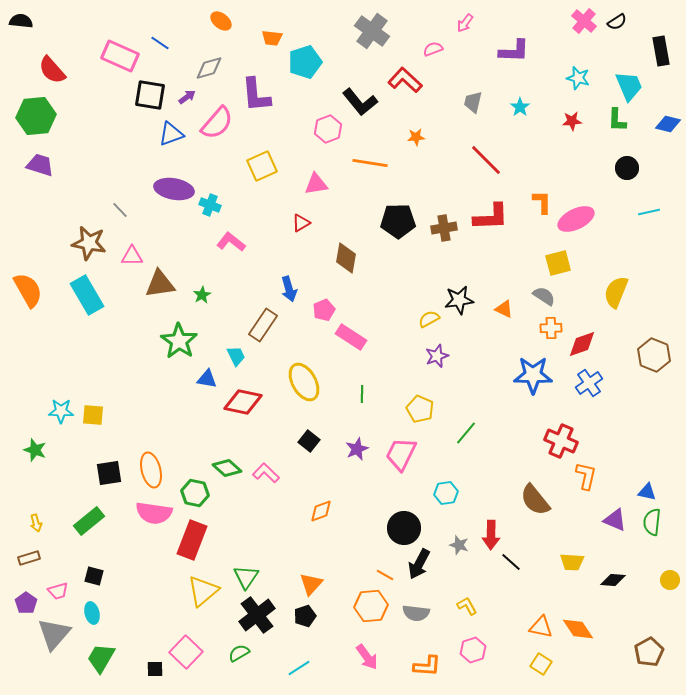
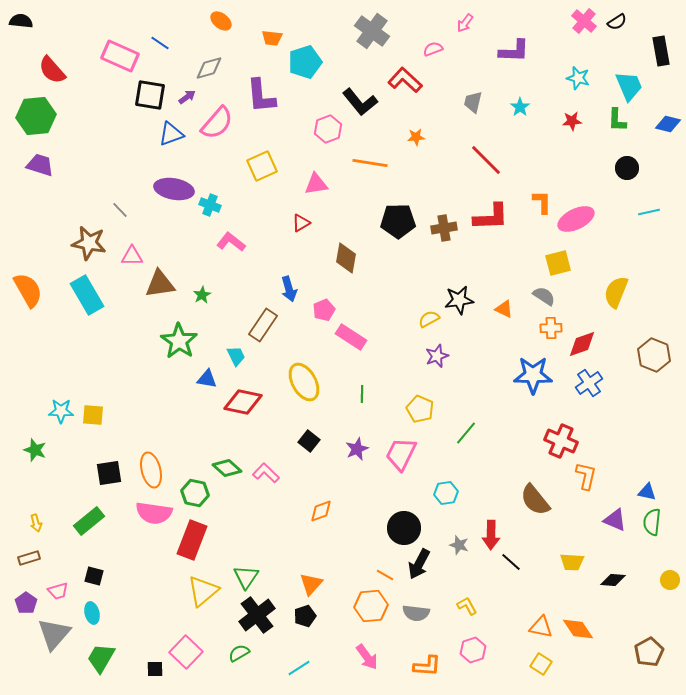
purple L-shape at (256, 95): moved 5 px right, 1 px down
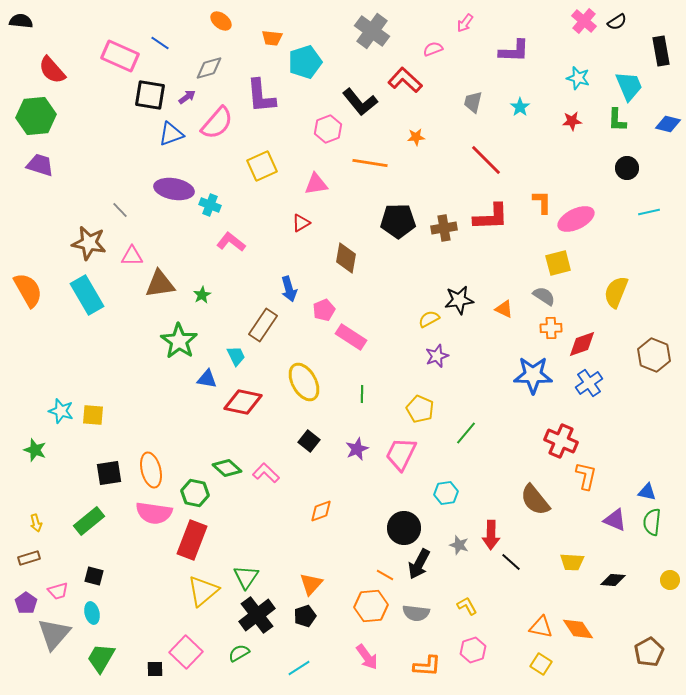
cyan star at (61, 411): rotated 15 degrees clockwise
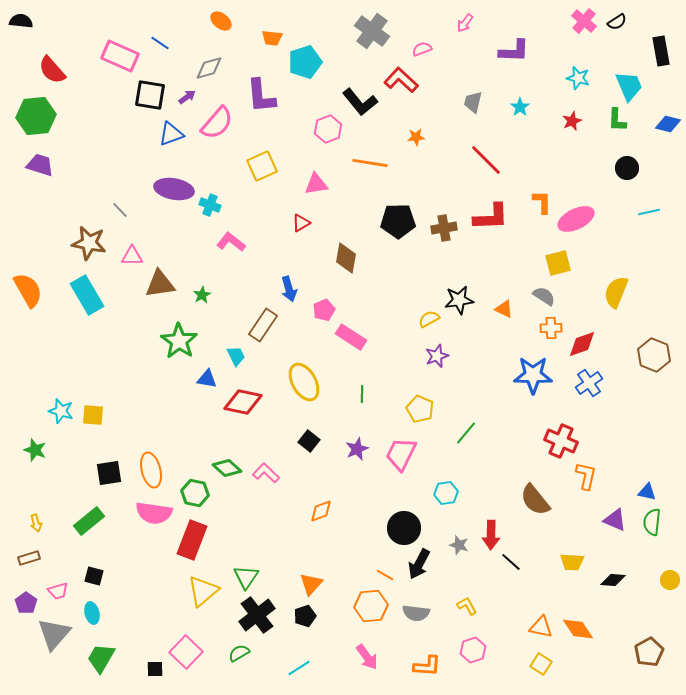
pink semicircle at (433, 49): moved 11 px left
red L-shape at (405, 80): moved 4 px left
red star at (572, 121): rotated 18 degrees counterclockwise
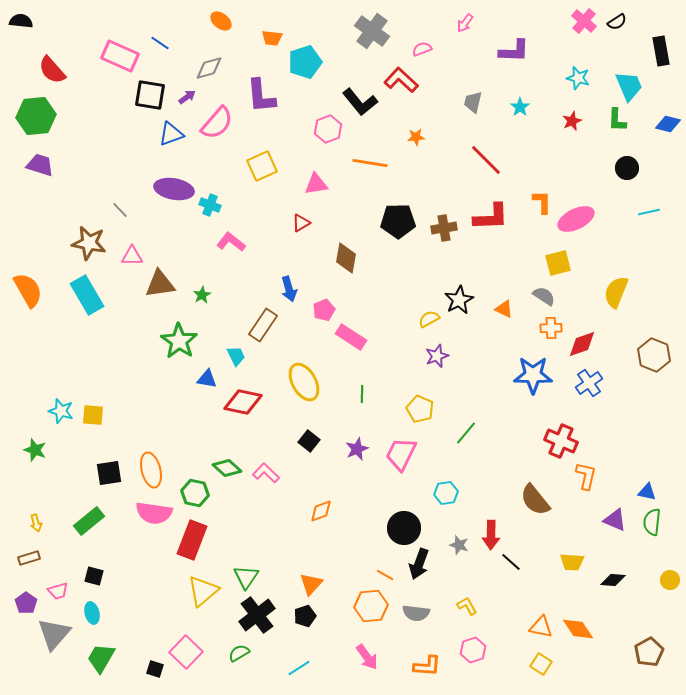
black star at (459, 300): rotated 20 degrees counterclockwise
black arrow at (419, 564): rotated 8 degrees counterclockwise
black square at (155, 669): rotated 18 degrees clockwise
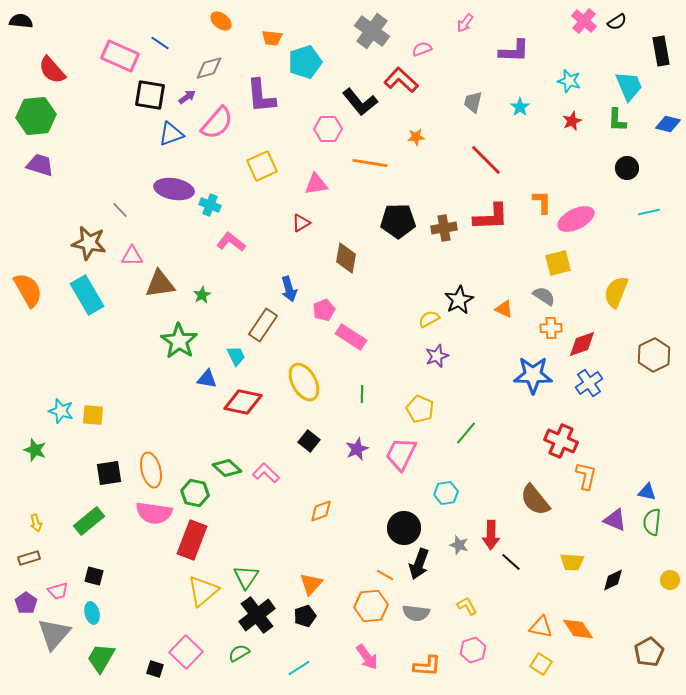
cyan star at (578, 78): moved 9 px left, 3 px down
pink hexagon at (328, 129): rotated 20 degrees clockwise
brown hexagon at (654, 355): rotated 12 degrees clockwise
black diamond at (613, 580): rotated 30 degrees counterclockwise
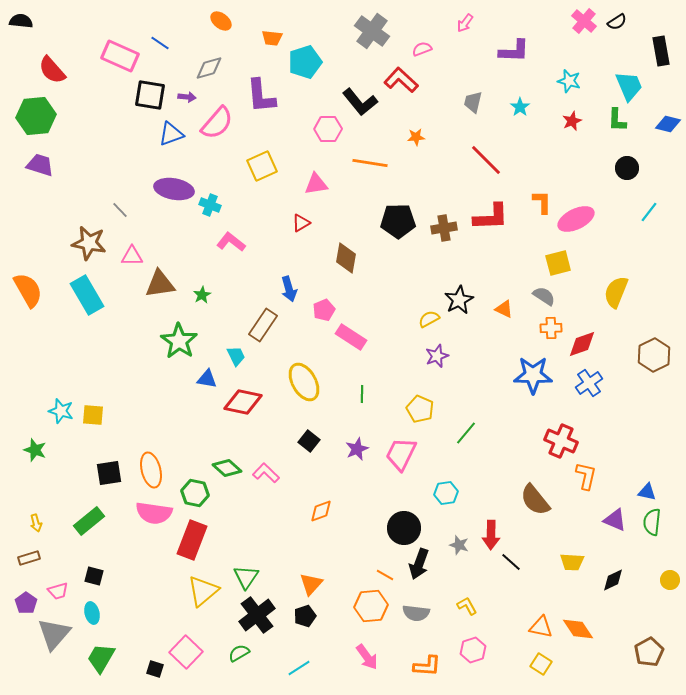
purple arrow at (187, 97): rotated 42 degrees clockwise
cyan line at (649, 212): rotated 40 degrees counterclockwise
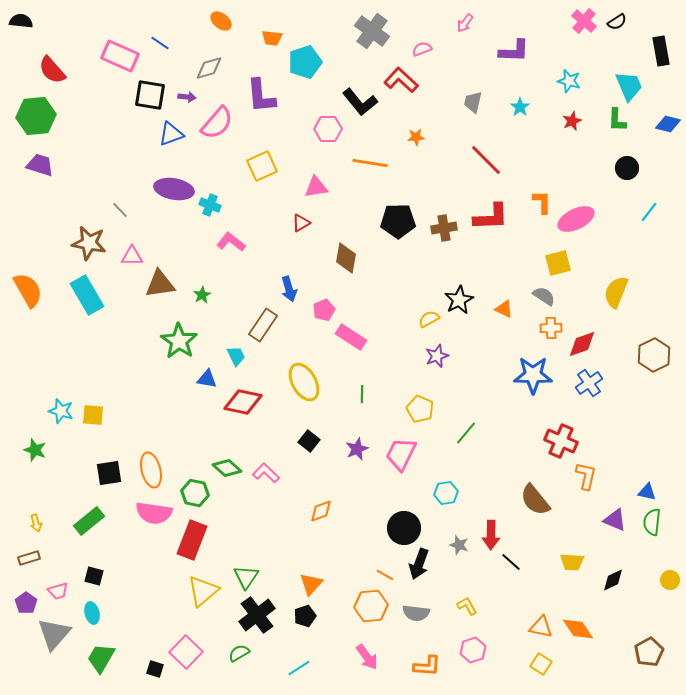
pink triangle at (316, 184): moved 3 px down
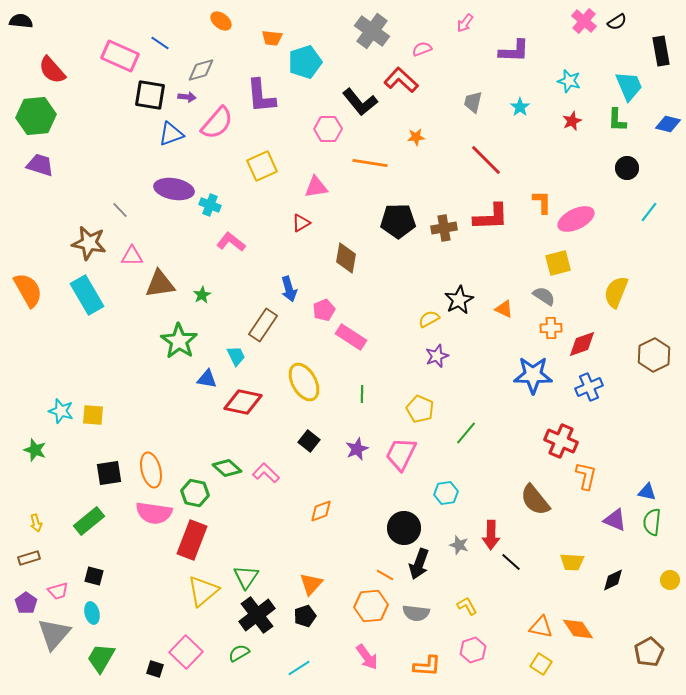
gray diamond at (209, 68): moved 8 px left, 2 px down
blue cross at (589, 383): moved 4 px down; rotated 12 degrees clockwise
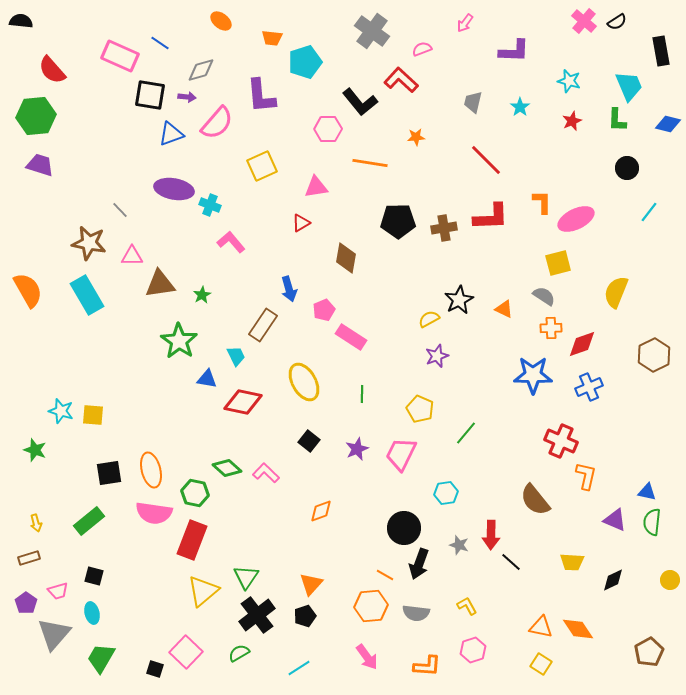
pink L-shape at (231, 242): rotated 12 degrees clockwise
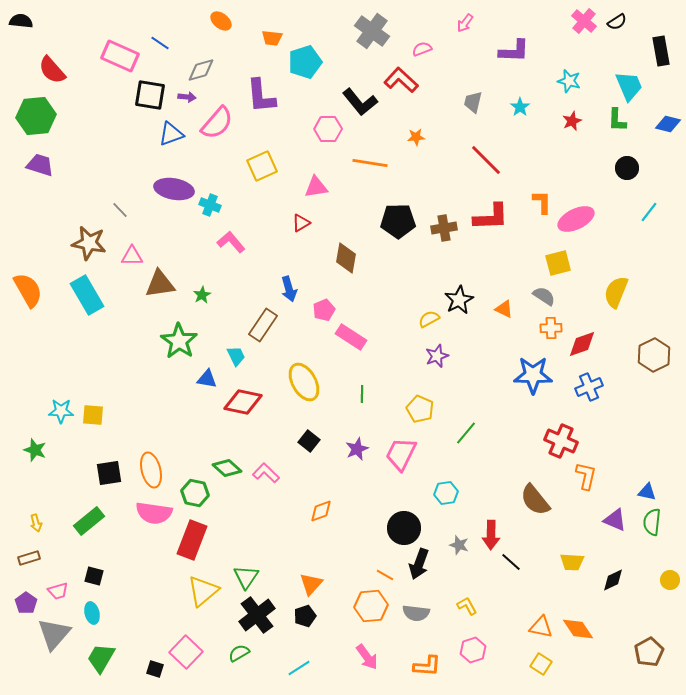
cyan star at (61, 411): rotated 15 degrees counterclockwise
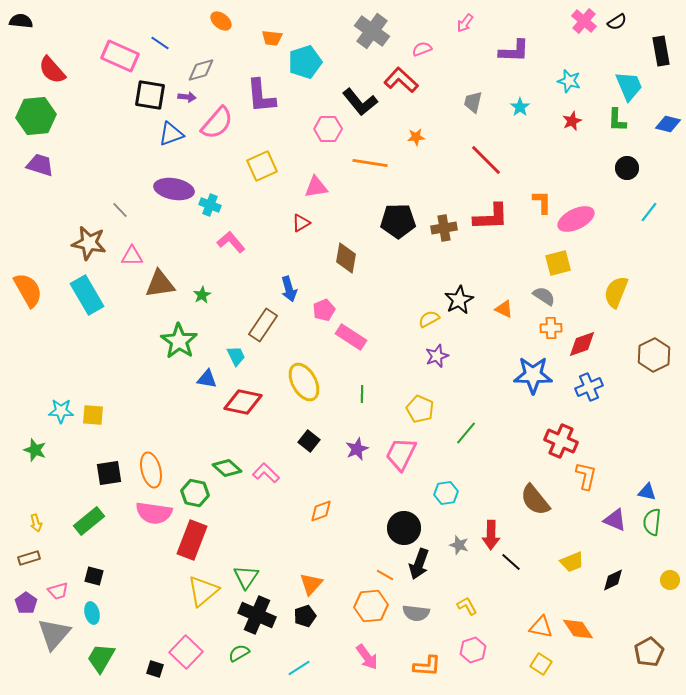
yellow trapezoid at (572, 562): rotated 25 degrees counterclockwise
black cross at (257, 615): rotated 30 degrees counterclockwise
